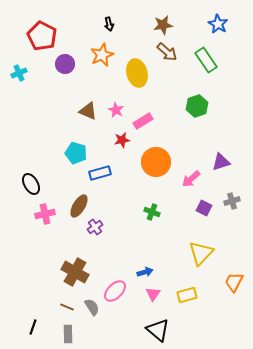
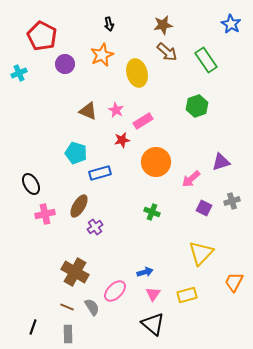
blue star: moved 13 px right
black triangle: moved 5 px left, 6 px up
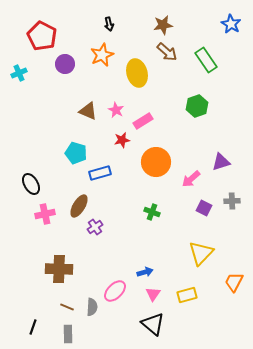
gray cross: rotated 14 degrees clockwise
brown cross: moved 16 px left, 3 px up; rotated 28 degrees counterclockwise
gray semicircle: rotated 36 degrees clockwise
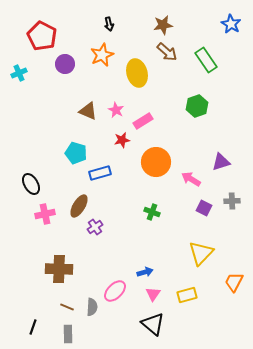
pink arrow: rotated 72 degrees clockwise
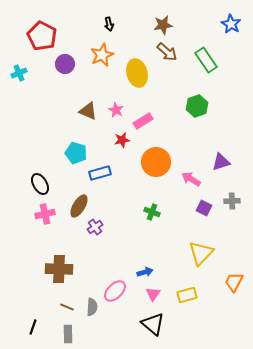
black ellipse: moved 9 px right
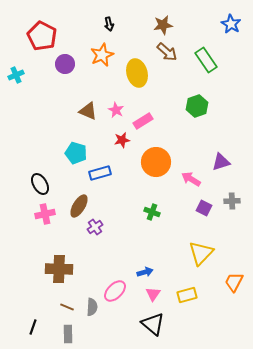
cyan cross: moved 3 px left, 2 px down
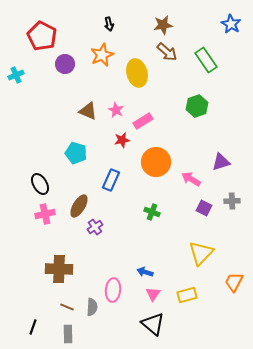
blue rectangle: moved 11 px right, 7 px down; rotated 50 degrees counterclockwise
blue arrow: rotated 147 degrees counterclockwise
pink ellipse: moved 2 px left, 1 px up; rotated 40 degrees counterclockwise
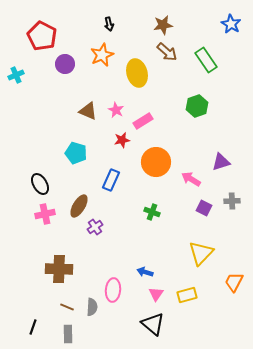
pink triangle: moved 3 px right
